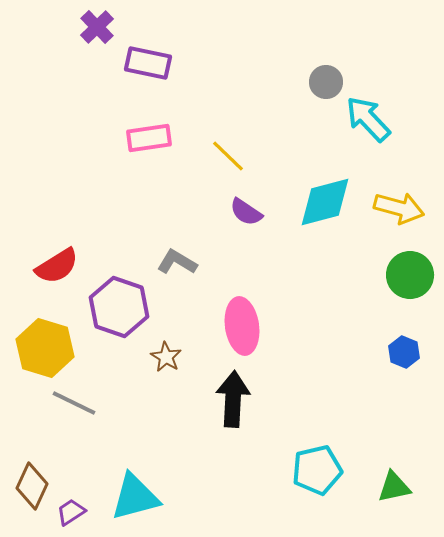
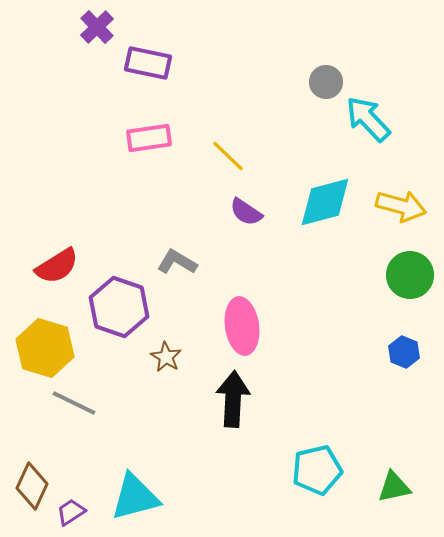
yellow arrow: moved 2 px right, 2 px up
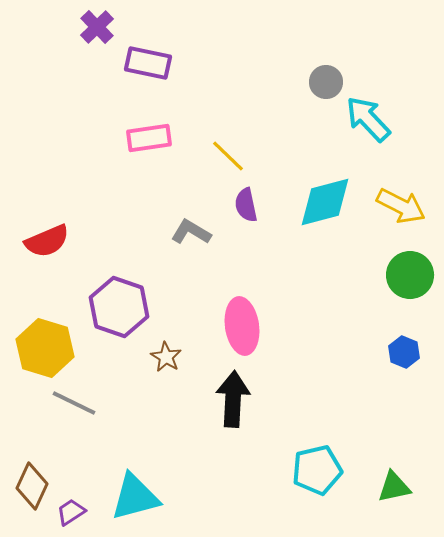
yellow arrow: rotated 12 degrees clockwise
purple semicircle: moved 7 px up; rotated 44 degrees clockwise
gray L-shape: moved 14 px right, 30 px up
red semicircle: moved 10 px left, 25 px up; rotated 9 degrees clockwise
